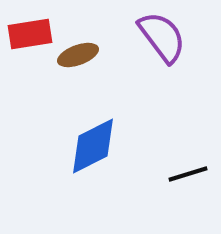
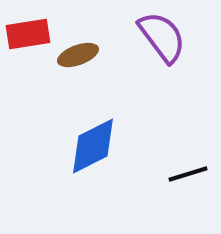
red rectangle: moved 2 px left
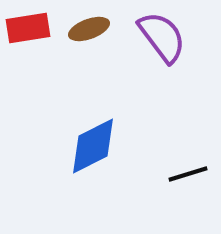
red rectangle: moved 6 px up
brown ellipse: moved 11 px right, 26 px up
